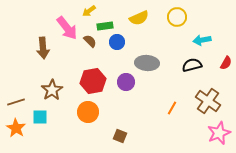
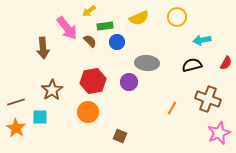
purple circle: moved 3 px right
brown cross: moved 2 px up; rotated 15 degrees counterclockwise
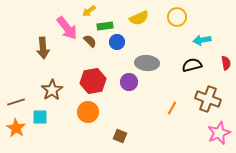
red semicircle: rotated 40 degrees counterclockwise
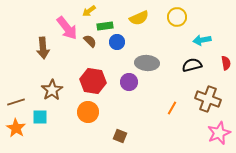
red hexagon: rotated 20 degrees clockwise
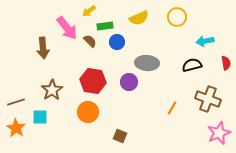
cyan arrow: moved 3 px right, 1 px down
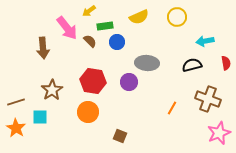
yellow semicircle: moved 1 px up
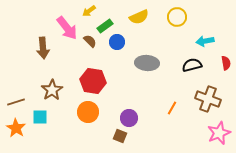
green rectangle: rotated 28 degrees counterclockwise
purple circle: moved 36 px down
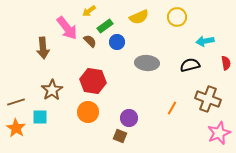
black semicircle: moved 2 px left
